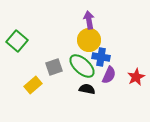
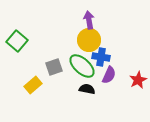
red star: moved 2 px right, 3 px down
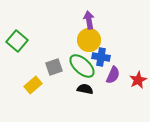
purple semicircle: moved 4 px right
black semicircle: moved 2 px left
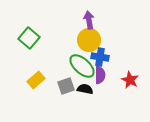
green square: moved 12 px right, 3 px up
blue cross: moved 1 px left
gray square: moved 12 px right, 19 px down
purple semicircle: moved 13 px left; rotated 24 degrees counterclockwise
red star: moved 8 px left; rotated 18 degrees counterclockwise
yellow rectangle: moved 3 px right, 5 px up
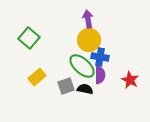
purple arrow: moved 1 px left, 1 px up
yellow rectangle: moved 1 px right, 3 px up
